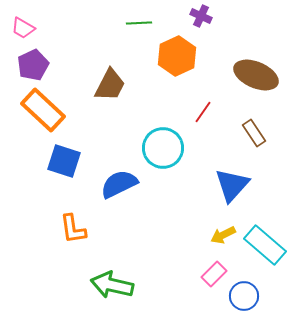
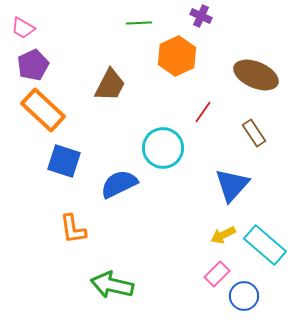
pink rectangle: moved 3 px right
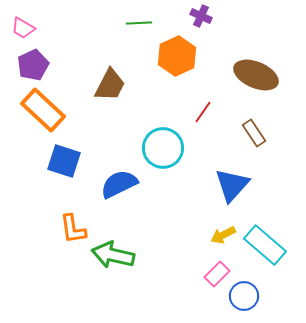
green arrow: moved 1 px right, 30 px up
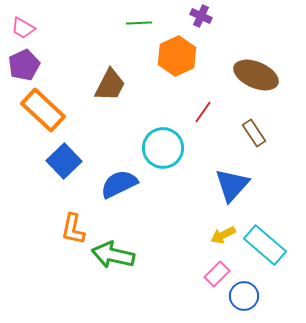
purple pentagon: moved 9 px left
blue square: rotated 28 degrees clockwise
orange L-shape: rotated 20 degrees clockwise
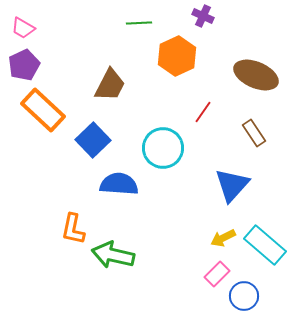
purple cross: moved 2 px right
blue square: moved 29 px right, 21 px up
blue semicircle: rotated 30 degrees clockwise
yellow arrow: moved 3 px down
